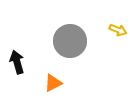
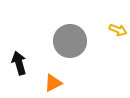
black arrow: moved 2 px right, 1 px down
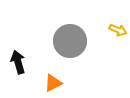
black arrow: moved 1 px left, 1 px up
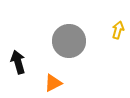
yellow arrow: rotated 96 degrees counterclockwise
gray circle: moved 1 px left
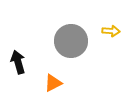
yellow arrow: moved 7 px left, 1 px down; rotated 78 degrees clockwise
gray circle: moved 2 px right
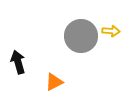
gray circle: moved 10 px right, 5 px up
orange triangle: moved 1 px right, 1 px up
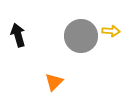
black arrow: moved 27 px up
orange triangle: rotated 18 degrees counterclockwise
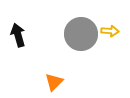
yellow arrow: moved 1 px left
gray circle: moved 2 px up
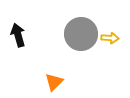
yellow arrow: moved 7 px down
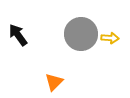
black arrow: rotated 20 degrees counterclockwise
